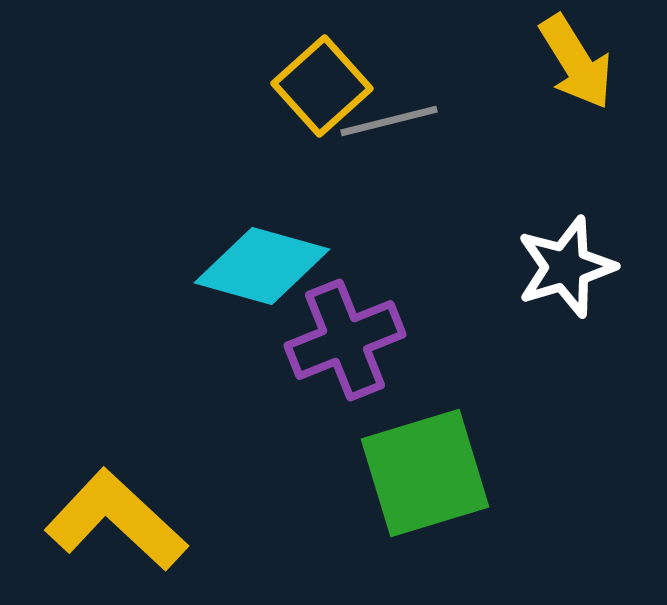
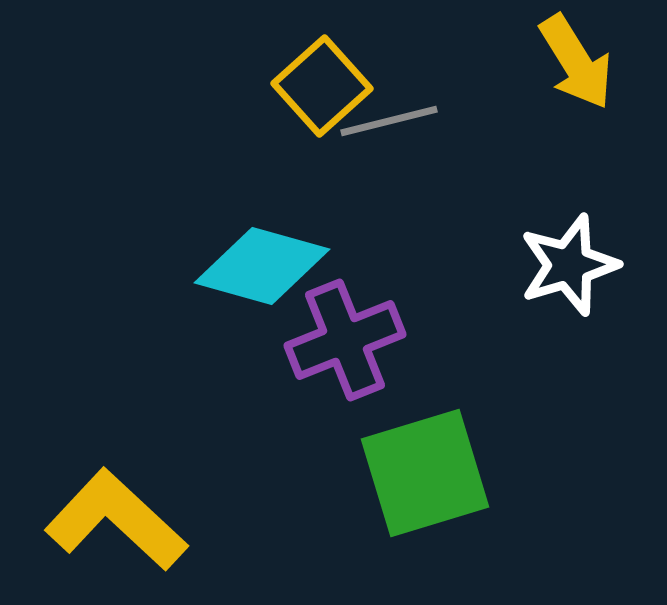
white star: moved 3 px right, 2 px up
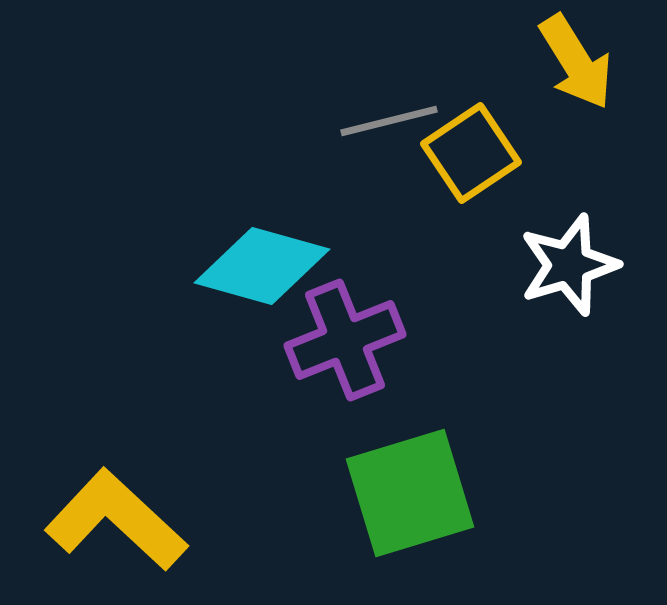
yellow square: moved 149 px right, 67 px down; rotated 8 degrees clockwise
green square: moved 15 px left, 20 px down
